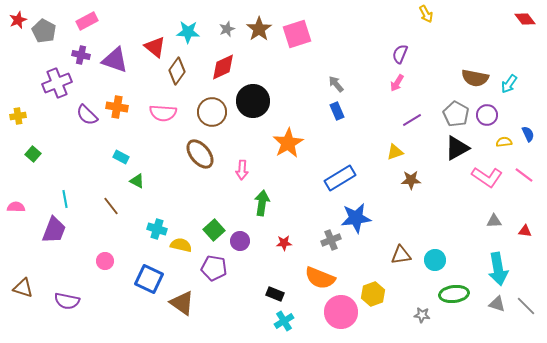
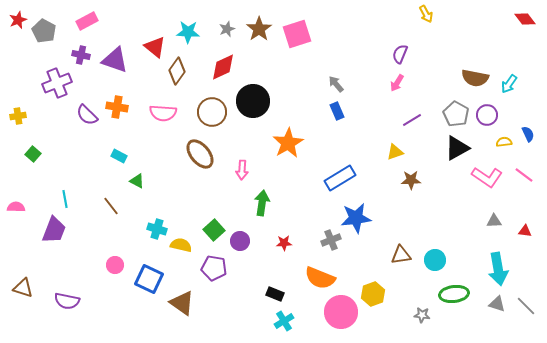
cyan rectangle at (121, 157): moved 2 px left, 1 px up
pink circle at (105, 261): moved 10 px right, 4 px down
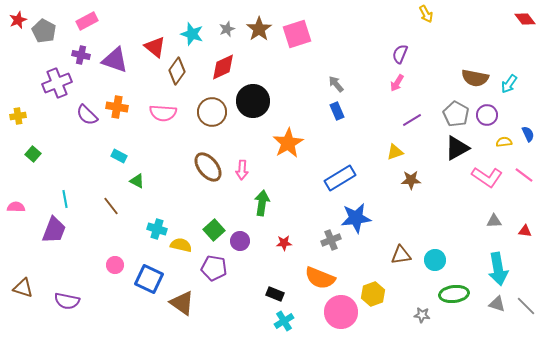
cyan star at (188, 32): moved 4 px right, 2 px down; rotated 15 degrees clockwise
brown ellipse at (200, 154): moved 8 px right, 13 px down
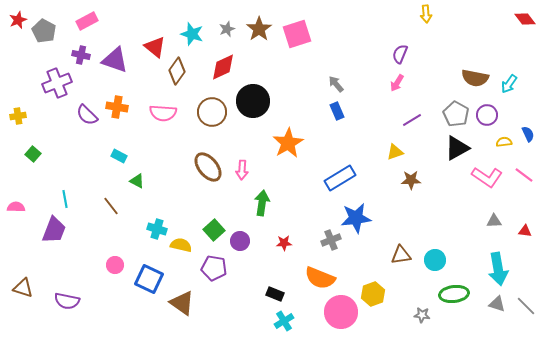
yellow arrow at (426, 14): rotated 24 degrees clockwise
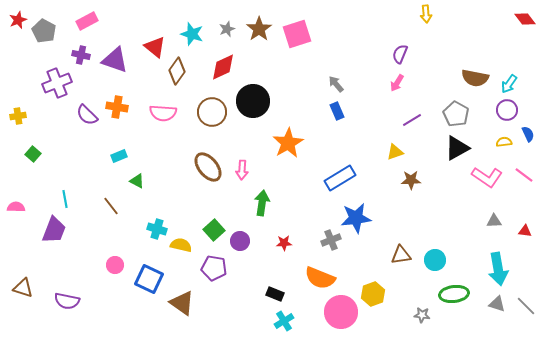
purple circle at (487, 115): moved 20 px right, 5 px up
cyan rectangle at (119, 156): rotated 49 degrees counterclockwise
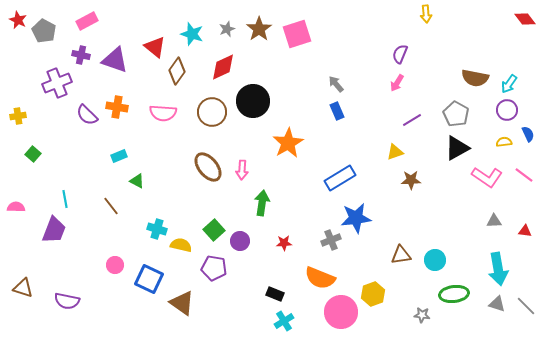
red star at (18, 20): rotated 24 degrees counterclockwise
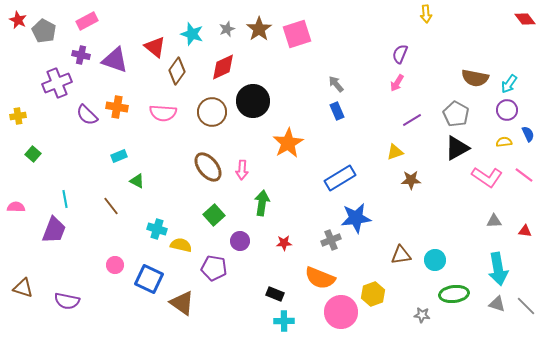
green square at (214, 230): moved 15 px up
cyan cross at (284, 321): rotated 30 degrees clockwise
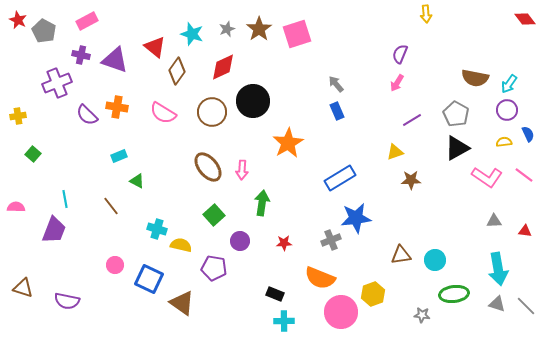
pink semicircle at (163, 113): rotated 28 degrees clockwise
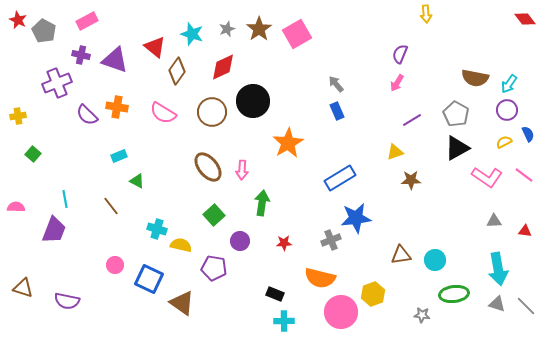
pink square at (297, 34): rotated 12 degrees counterclockwise
yellow semicircle at (504, 142): rotated 21 degrees counterclockwise
orange semicircle at (320, 278): rotated 8 degrees counterclockwise
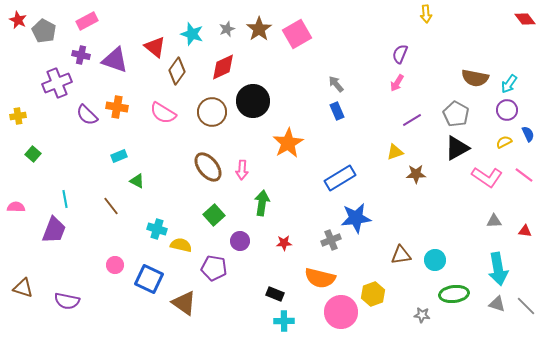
brown star at (411, 180): moved 5 px right, 6 px up
brown triangle at (182, 303): moved 2 px right
